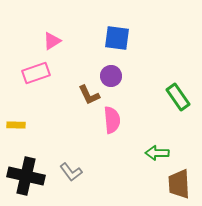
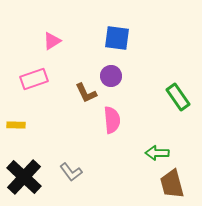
pink rectangle: moved 2 px left, 6 px down
brown L-shape: moved 3 px left, 2 px up
black cross: moved 2 px left, 1 px down; rotated 30 degrees clockwise
brown trapezoid: moved 7 px left; rotated 12 degrees counterclockwise
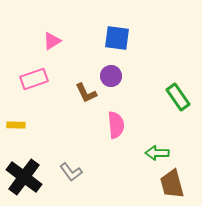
pink semicircle: moved 4 px right, 5 px down
black cross: rotated 6 degrees counterclockwise
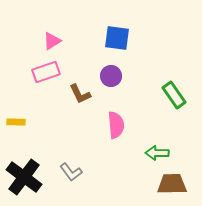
pink rectangle: moved 12 px right, 7 px up
brown L-shape: moved 6 px left, 1 px down
green rectangle: moved 4 px left, 2 px up
yellow rectangle: moved 3 px up
brown trapezoid: rotated 104 degrees clockwise
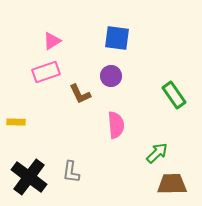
green arrow: rotated 135 degrees clockwise
gray L-shape: rotated 45 degrees clockwise
black cross: moved 5 px right
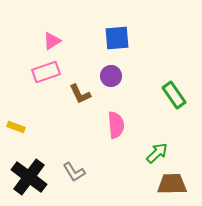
blue square: rotated 12 degrees counterclockwise
yellow rectangle: moved 5 px down; rotated 18 degrees clockwise
gray L-shape: moved 3 px right; rotated 40 degrees counterclockwise
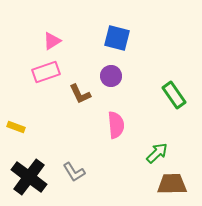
blue square: rotated 20 degrees clockwise
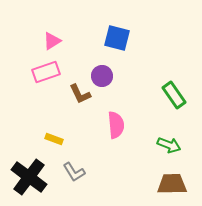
purple circle: moved 9 px left
yellow rectangle: moved 38 px right, 12 px down
green arrow: moved 12 px right, 8 px up; rotated 65 degrees clockwise
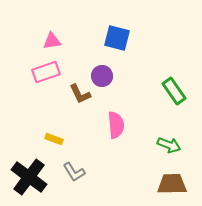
pink triangle: rotated 24 degrees clockwise
green rectangle: moved 4 px up
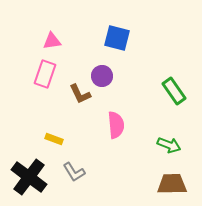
pink rectangle: moved 1 px left, 2 px down; rotated 52 degrees counterclockwise
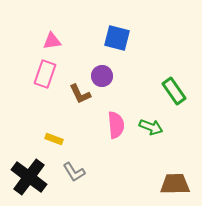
green arrow: moved 18 px left, 18 px up
brown trapezoid: moved 3 px right
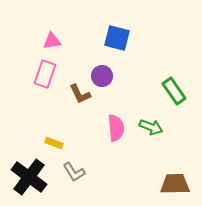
pink semicircle: moved 3 px down
yellow rectangle: moved 4 px down
